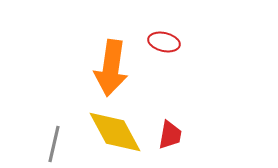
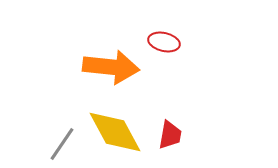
orange arrow: moved 1 px up; rotated 92 degrees counterclockwise
gray line: moved 8 px right; rotated 21 degrees clockwise
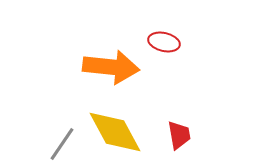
red trapezoid: moved 9 px right; rotated 20 degrees counterclockwise
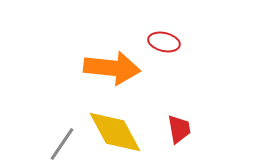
orange arrow: moved 1 px right, 1 px down
red trapezoid: moved 6 px up
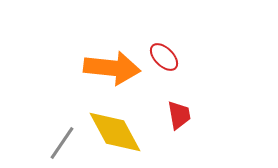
red ellipse: moved 15 px down; rotated 32 degrees clockwise
red trapezoid: moved 14 px up
gray line: moved 1 px up
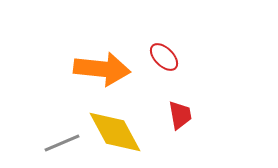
orange arrow: moved 10 px left, 1 px down
red trapezoid: moved 1 px right
gray line: rotated 33 degrees clockwise
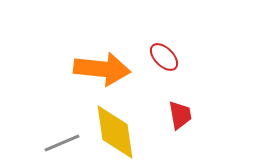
yellow diamond: rotated 20 degrees clockwise
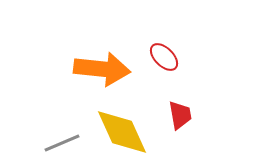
yellow diamond: moved 7 px right; rotated 16 degrees counterclockwise
